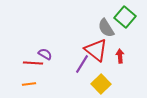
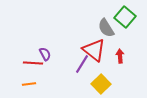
red triangle: moved 2 px left
purple semicircle: rotated 32 degrees clockwise
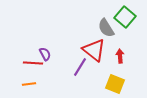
purple line: moved 2 px left, 3 px down
yellow square: moved 14 px right; rotated 24 degrees counterclockwise
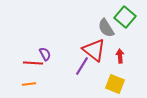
purple line: moved 2 px right, 1 px up
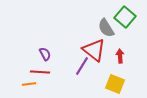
red line: moved 7 px right, 9 px down
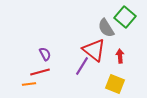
red line: rotated 18 degrees counterclockwise
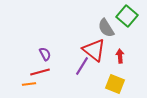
green square: moved 2 px right, 1 px up
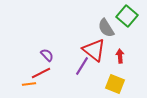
purple semicircle: moved 2 px right, 1 px down; rotated 16 degrees counterclockwise
red line: moved 1 px right, 1 px down; rotated 12 degrees counterclockwise
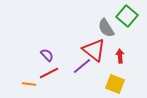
purple line: rotated 18 degrees clockwise
red line: moved 8 px right
orange line: rotated 16 degrees clockwise
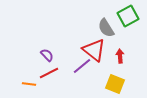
green square: moved 1 px right; rotated 20 degrees clockwise
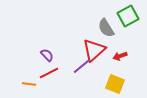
red triangle: rotated 40 degrees clockwise
red arrow: rotated 104 degrees counterclockwise
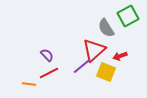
yellow square: moved 9 px left, 12 px up
